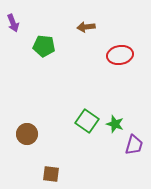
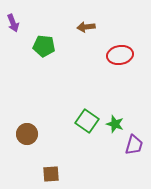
brown square: rotated 12 degrees counterclockwise
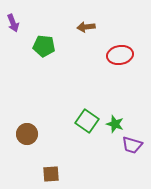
purple trapezoid: moved 2 px left; rotated 90 degrees clockwise
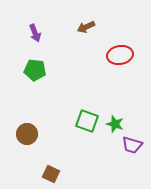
purple arrow: moved 22 px right, 10 px down
brown arrow: rotated 18 degrees counterclockwise
green pentagon: moved 9 px left, 24 px down
green square: rotated 15 degrees counterclockwise
brown square: rotated 30 degrees clockwise
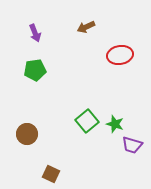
green pentagon: rotated 15 degrees counterclockwise
green square: rotated 30 degrees clockwise
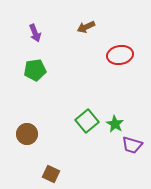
green star: rotated 12 degrees clockwise
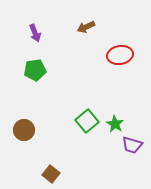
brown circle: moved 3 px left, 4 px up
brown square: rotated 12 degrees clockwise
